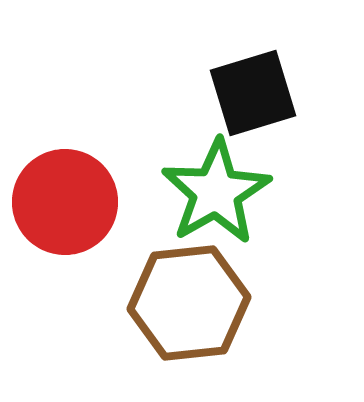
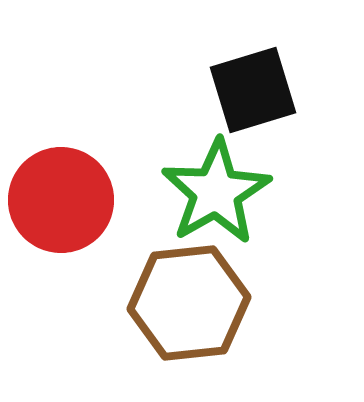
black square: moved 3 px up
red circle: moved 4 px left, 2 px up
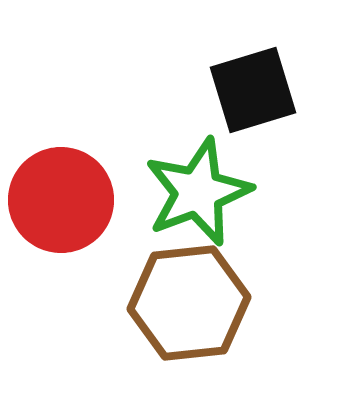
green star: moved 18 px left; rotated 9 degrees clockwise
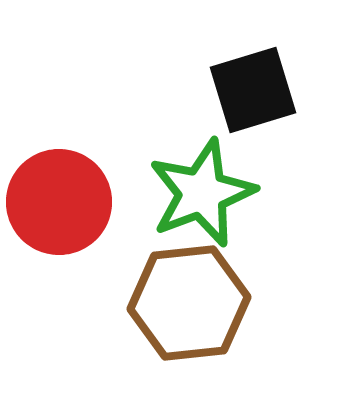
green star: moved 4 px right, 1 px down
red circle: moved 2 px left, 2 px down
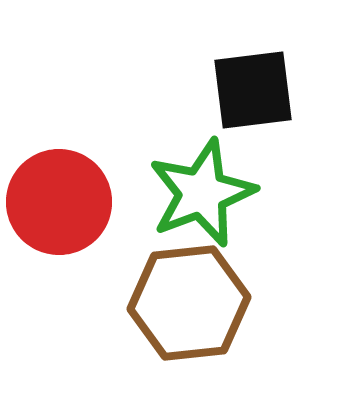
black square: rotated 10 degrees clockwise
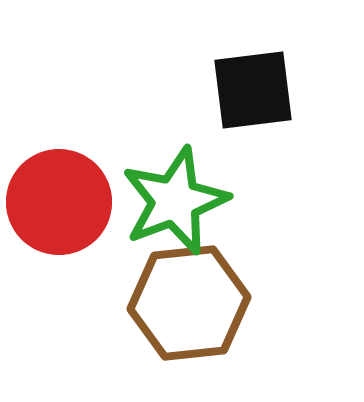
green star: moved 27 px left, 8 px down
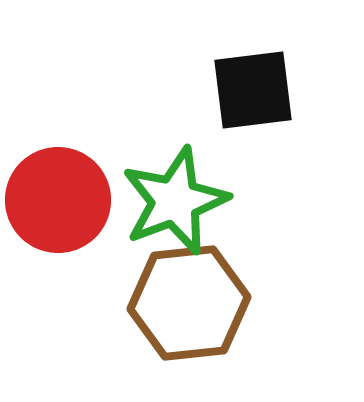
red circle: moved 1 px left, 2 px up
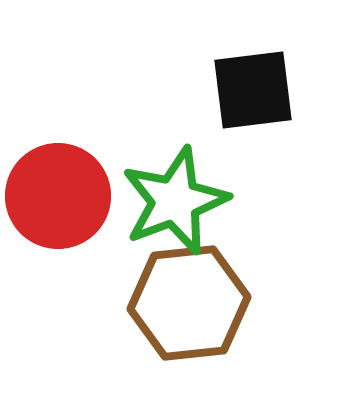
red circle: moved 4 px up
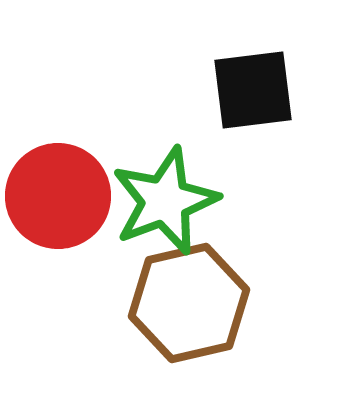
green star: moved 10 px left
brown hexagon: rotated 7 degrees counterclockwise
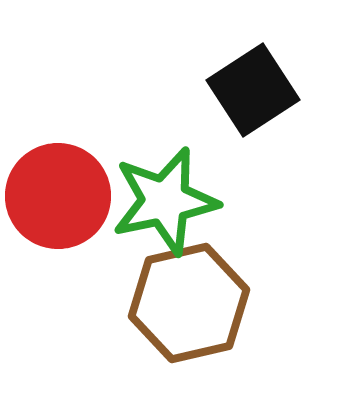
black square: rotated 26 degrees counterclockwise
green star: rotated 9 degrees clockwise
